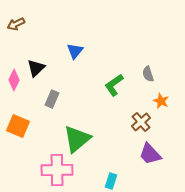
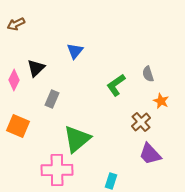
green L-shape: moved 2 px right
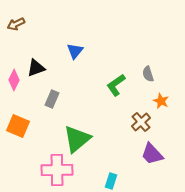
black triangle: rotated 24 degrees clockwise
purple trapezoid: moved 2 px right
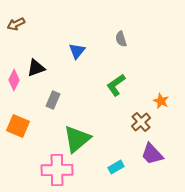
blue triangle: moved 2 px right
gray semicircle: moved 27 px left, 35 px up
gray rectangle: moved 1 px right, 1 px down
cyan rectangle: moved 5 px right, 14 px up; rotated 42 degrees clockwise
